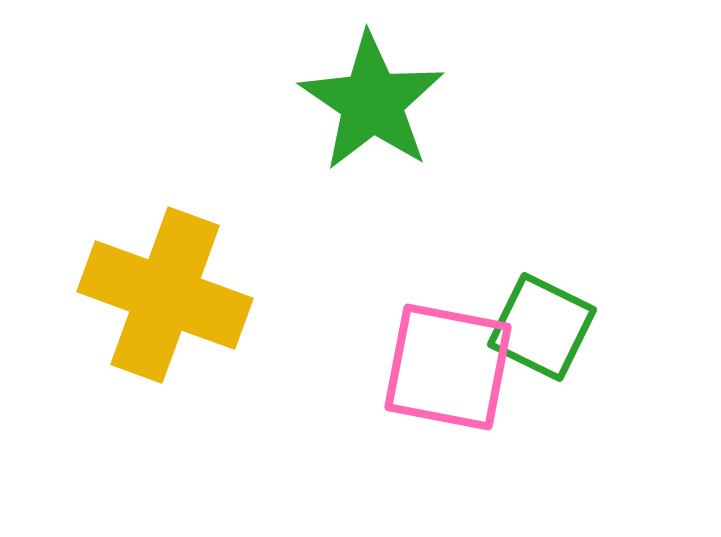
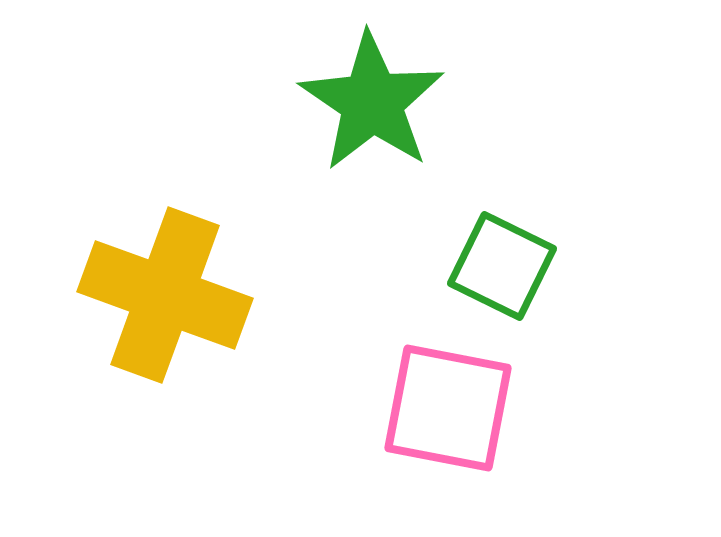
green square: moved 40 px left, 61 px up
pink square: moved 41 px down
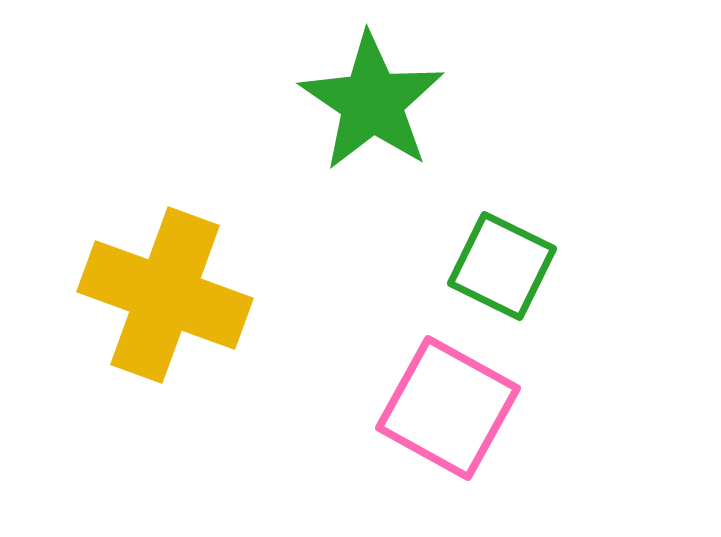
pink square: rotated 18 degrees clockwise
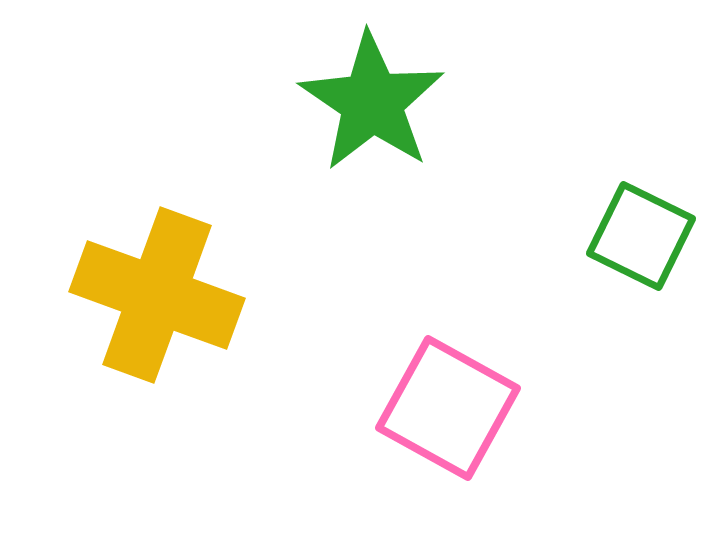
green square: moved 139 px right, 30 px up
yellow cross: moved 8 px left
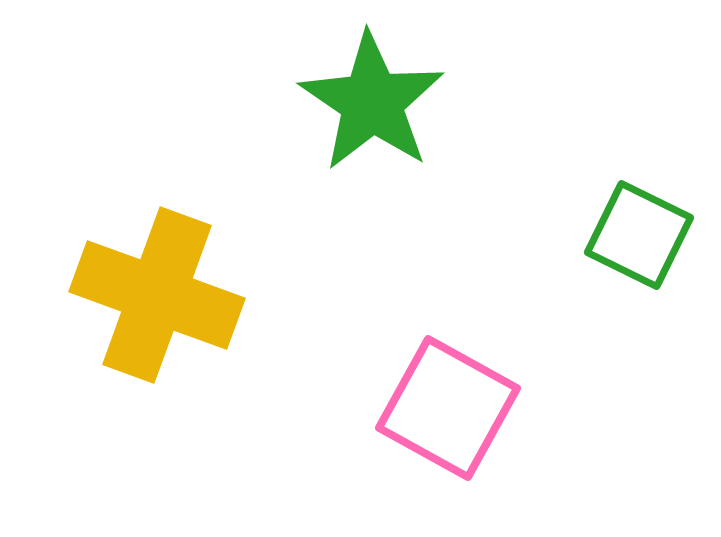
green square: moved 2 px left, 1 px up
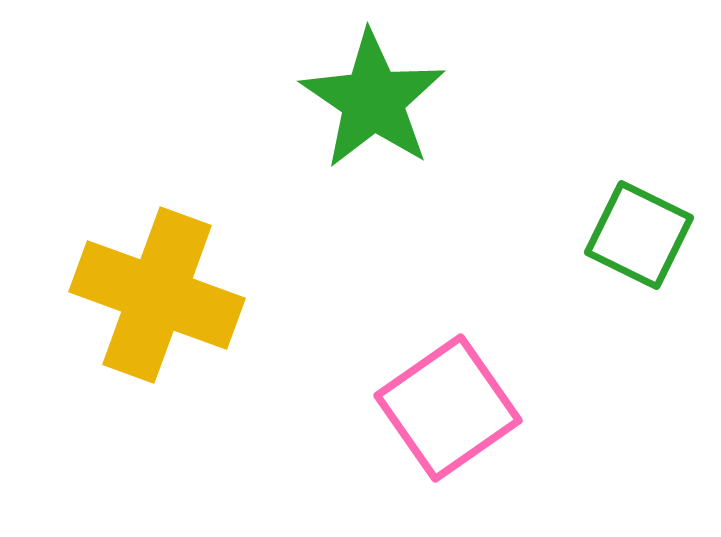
green star: moved 1 px right, 2 px up
pink square: rotated 26 degrees clockwise
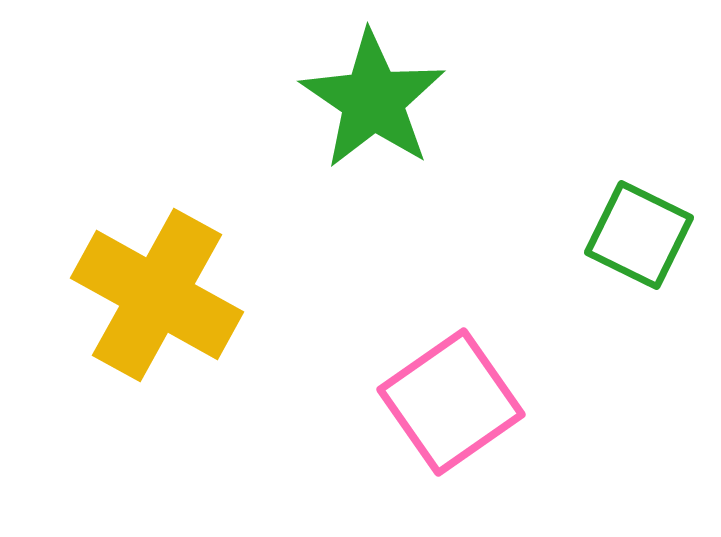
yellow cross: rotated 9 degrees clockwise
pink square: moved 3 px right, 6 px up
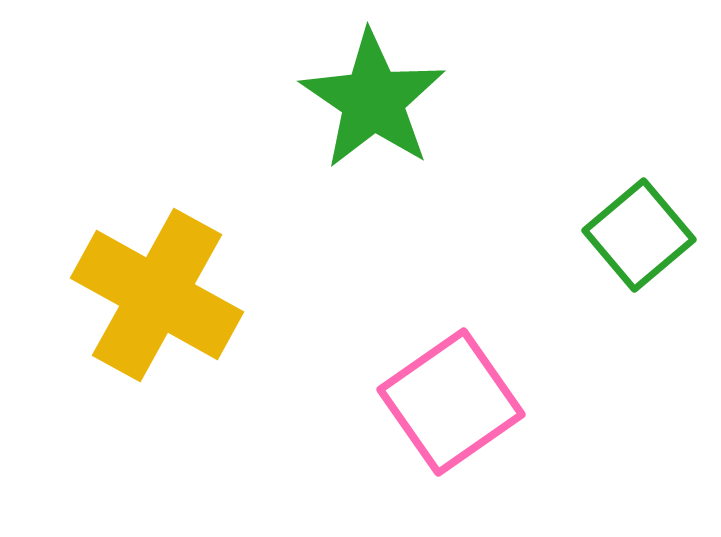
green square: rotated 24 degrees clockwise
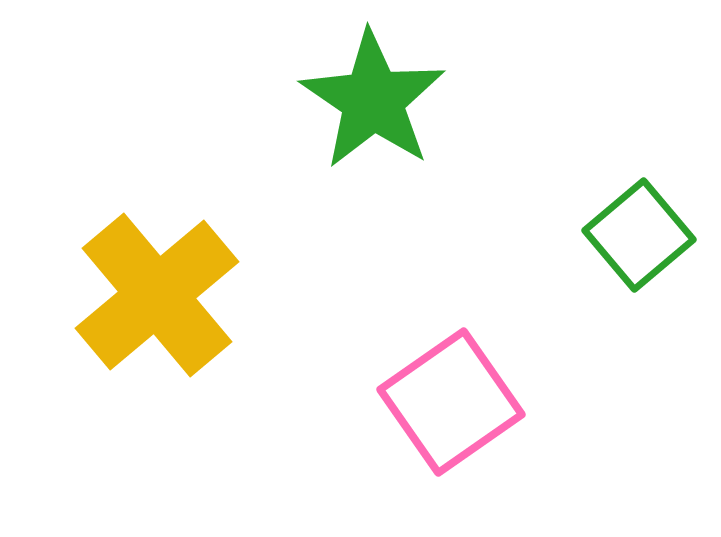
yellow cross: rotated 21 degrees clockwise
